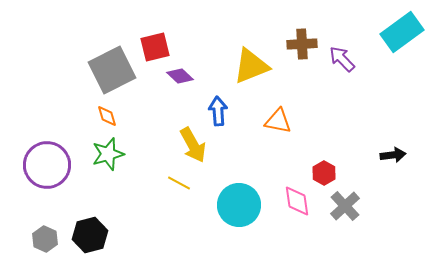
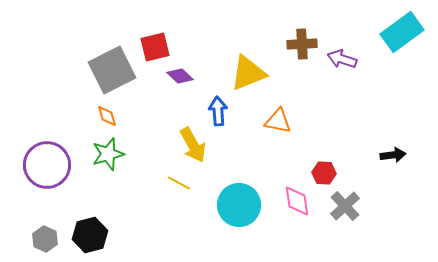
purple arrow: rotated 28 degrees counterclockwise
yellow triangle: moved 3 px left, 7 px down
red hexagon: rotated 25 degrees counterclockwise
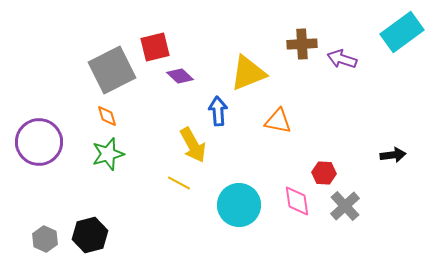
purple circle: moved 8 px left, 23 px up
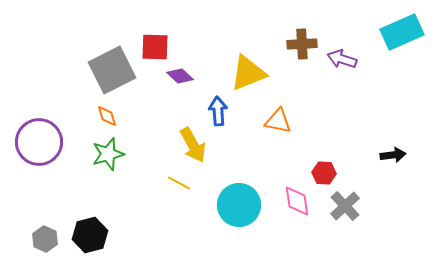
cyan rectangle: rotated 12 degrees clockwise
red square: rotated 16 degrees clockwise
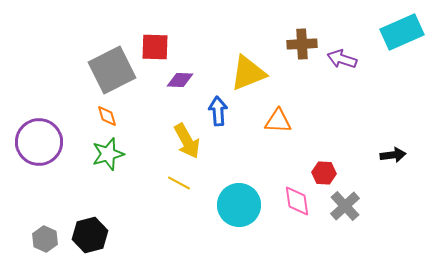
purple diamond: moved 4 px down; rotated 40 degrees counterclockwise
orange triangle: rotated 8 degrees counterclockwise
yellow arrow: moved 6 px left, 4 px up
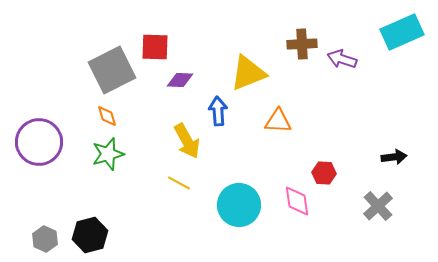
black arrow: moved 1 px right, 2 px down
gray cross: moved 33 px right
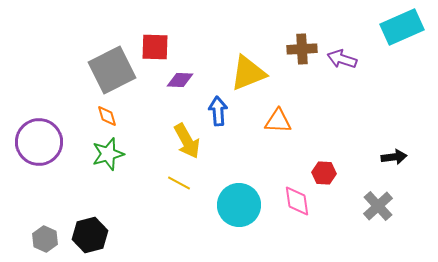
cyan rectangle: moved 5 px up
brown cross: moved 5 px down
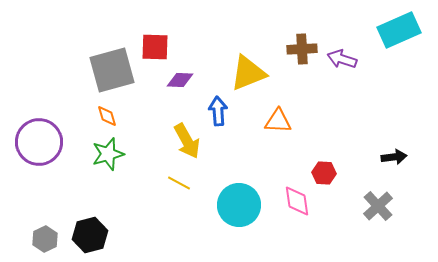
cyan rectangle: moved 3 px left, 3 px down
gray square: rotated 12 degrees clockwise
gray hexagon: rotated 10 degrees clockwise
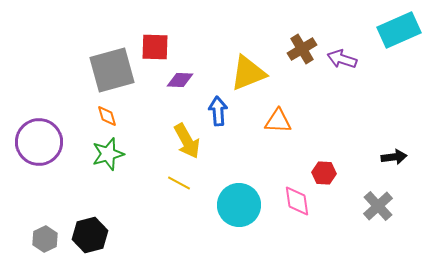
brown cross: rotated 28 degrees counterclockwise
